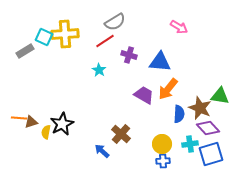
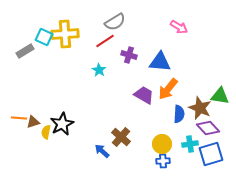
brown triangle: moved 2 px right
brown cross: moved 3 px down
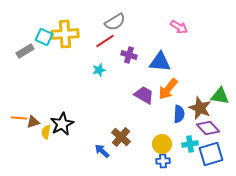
cyan star: rotated 24 degrees clockwise
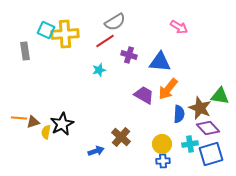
cyan square: moved 2 px right, 7 px up
gray rectangle: rotated 66 degrees counterclockwise
blue arrow: moved 6 px left; rotated 119 degrees clockwise
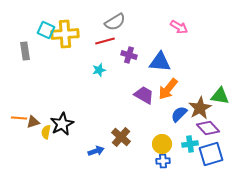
red line: rotated 18 degrees clockwise
brown star: rotated 20 degrees clockwise
blue semicircle: rotated 138 degrees counterclockwise
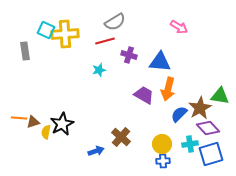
orange arrow: rotated 25 degrees counterclockwise
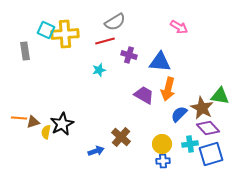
brown star: moved 2 px right; rotated 15 degrees counterclockwise
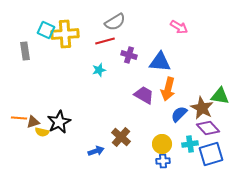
black star: moved 3 px left, 2 px up
yellow semicircle: moved 4 px left; rotated 88 degrees counterclockwise
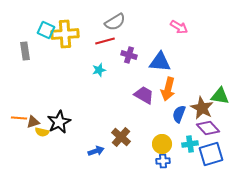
blue semicircle: rotated 24 degrees counterclockwise
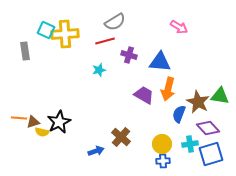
brown star: moved 4 px left, 6 px up
